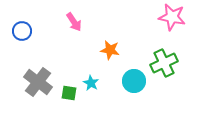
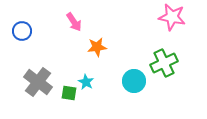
orange star: moved 13 px left, 3 px up; rotated 18 degrees counterclockwise
cyan star: moved 5 px left, 1 px up
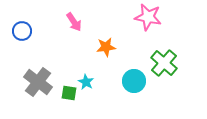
pink star: moved 24 px left
orange star: moved 9 px right
green cross: rotated 24 degrees counterclockwise
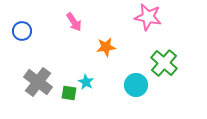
cyan circle: moved 2 px right, 4 px down
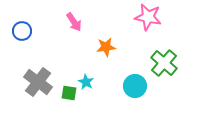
cyan circle: moved 1 px left, 1 px down
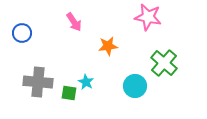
blue circle: moved 2 px down
orange star: moved 2 px right, 1 px up
gray cross: rotated 32 degrees counterclockwise
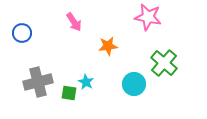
gray cross: rotated 20 degrees counterclockwise
cyan circle: moved 1 px left, 2 px up
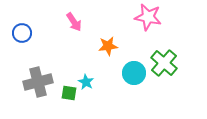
cyan circle: moved 11 px up
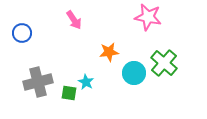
pink arrow: moved 2 px up
orange star: moved 1 px right, 6 px down
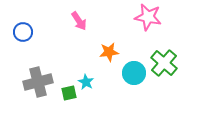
pink arrow: moved 5 px right, 1 px down
blue circle: moved 1 px right, 1 px up
green square: rotated 21 degrees counterclockwise
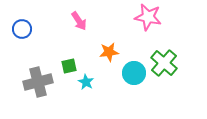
blue circle: moved 1 px left, 3 px up
green square: moved 27 px up
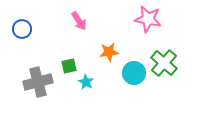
pink star: moved 2 px down
